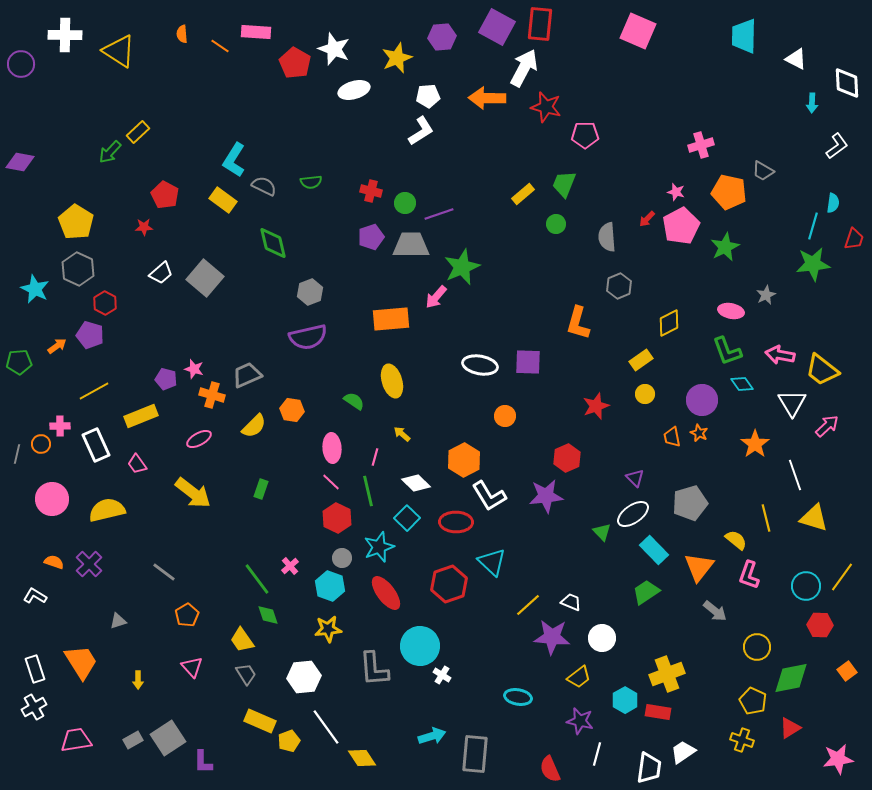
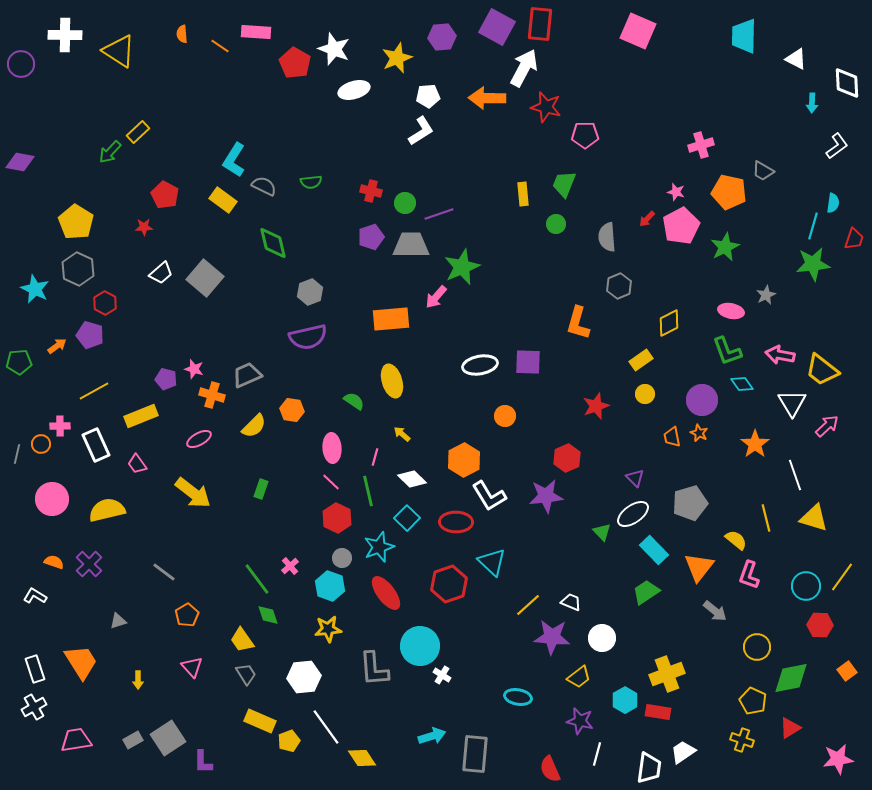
yellow rectangle at (523, 194): rotated 55 degrees counterclockwise
white ellipse at (480, 365): rotated 20 degrees counterclockwise
white diamond at (416, 483): moved 4 px left, 4 px up
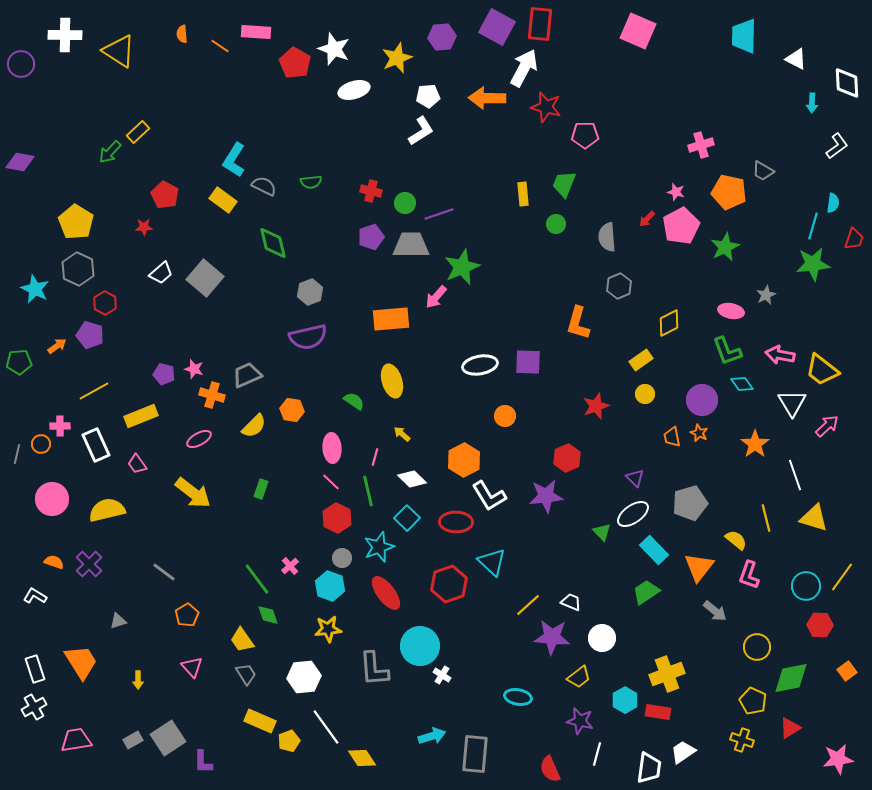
purple pentagon at (166, 379): moved 2 px left, 5 px up
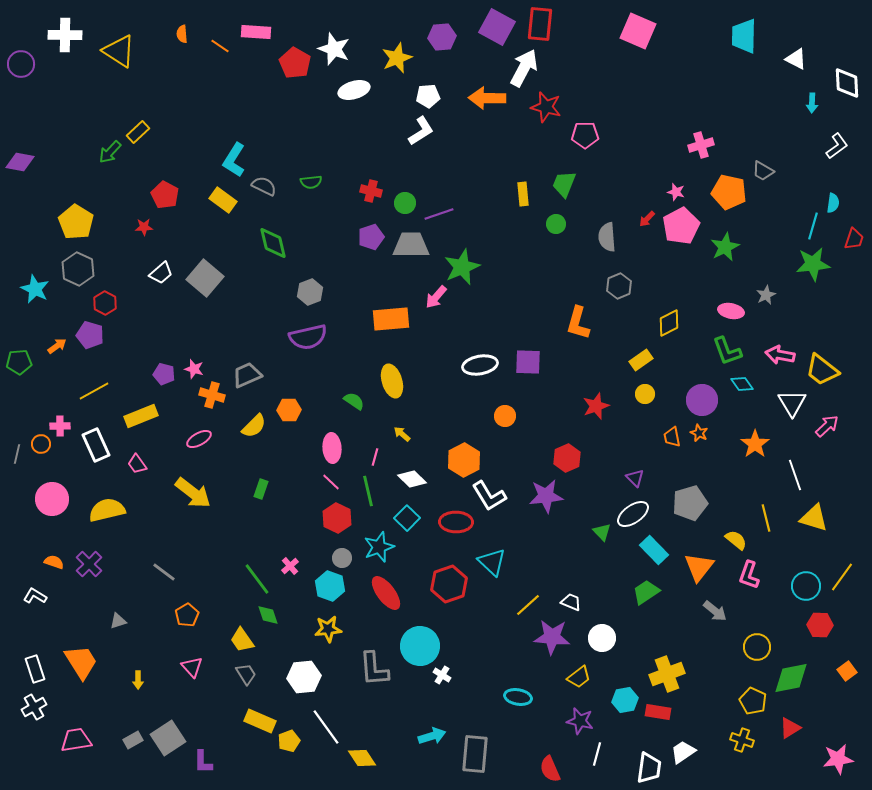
orange hexagon at (292, 410): moved 3 px left; rotated 10 degrees counterclockwise
cyan hexagon at (625, 700): rotated 20 degrees clockwise
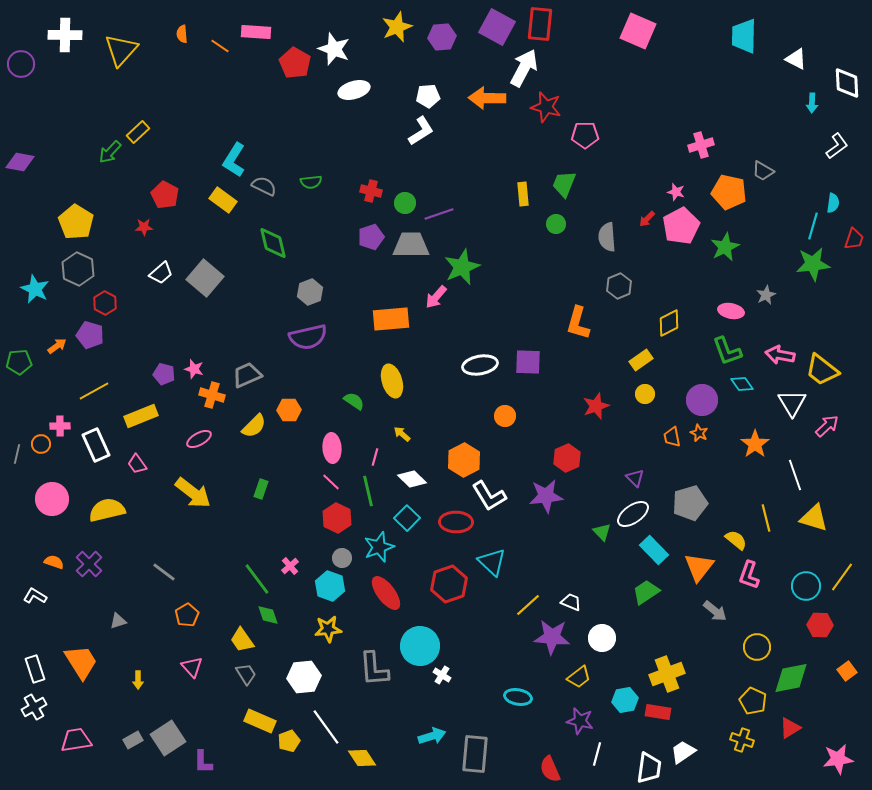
yellow triangle at (119, 51): moved 2 px right, 1 px up; rotated 39 degrees clockwise
yellow star at (397, 58): moved 31 px up
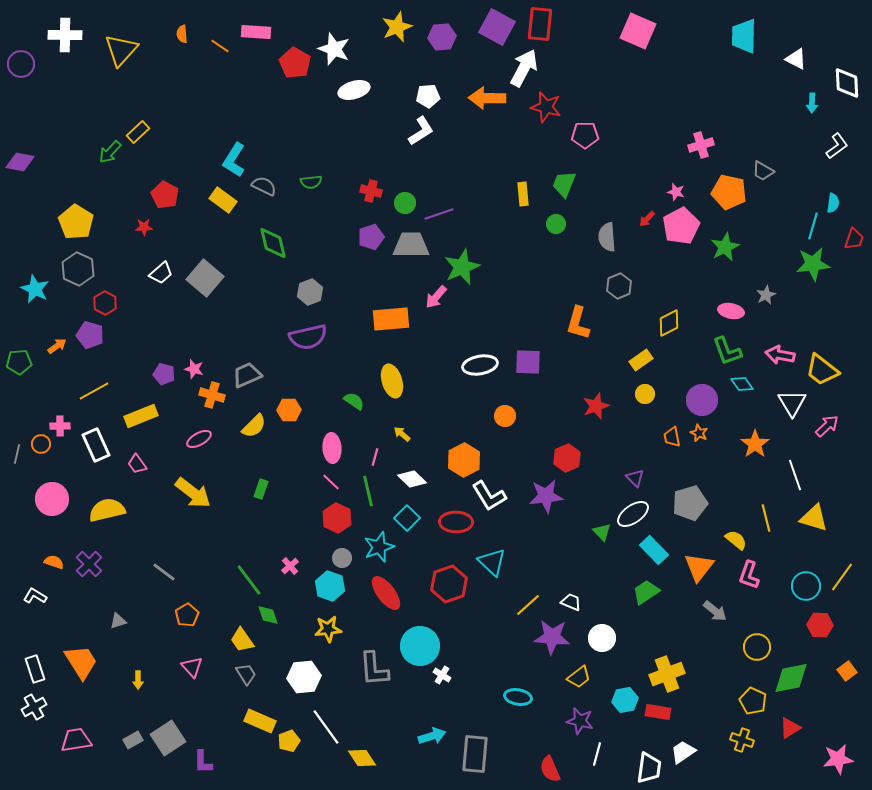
green line at (257, 579): moved 8 px left, 1 px down
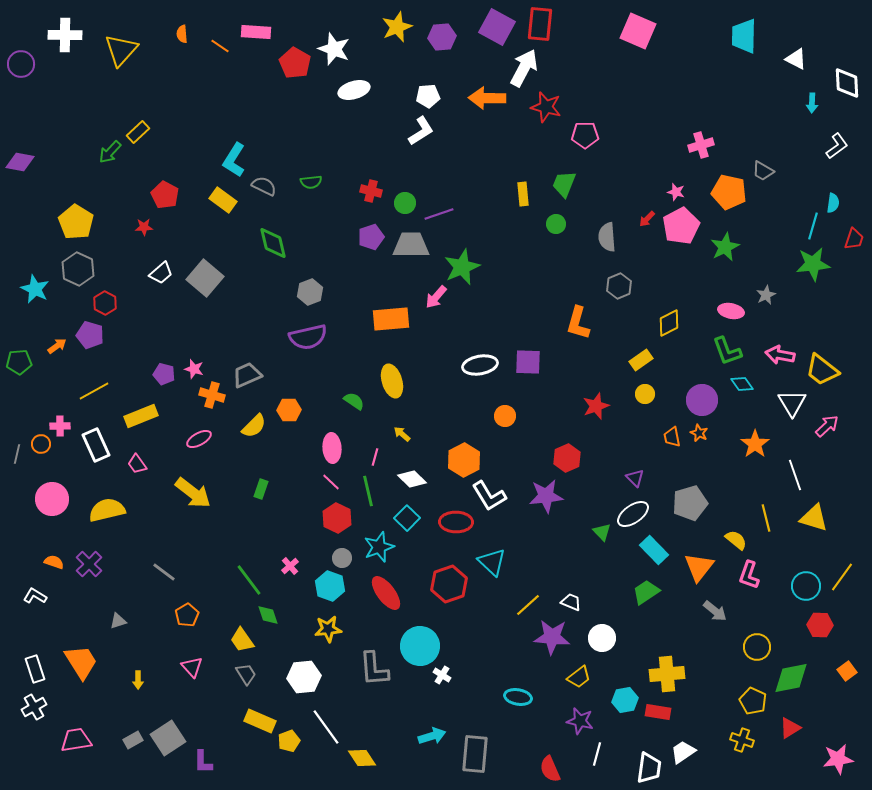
yellow cross at (667, 674): rotated 16 degrees clockwise
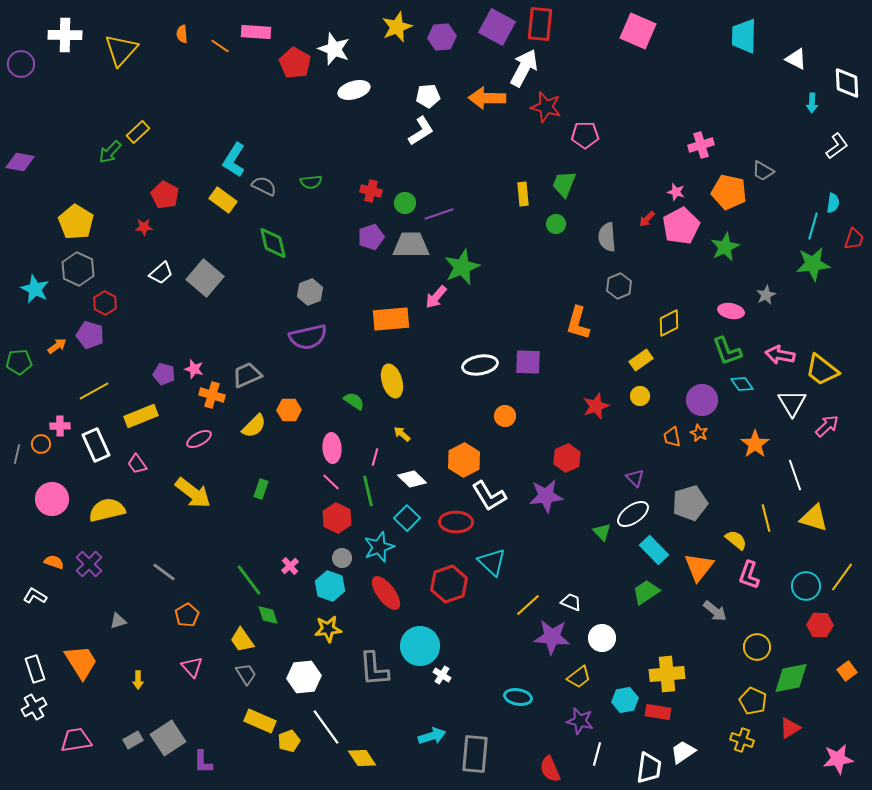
yellow circle at (645, 394): moved 5 px left, 2 px down
